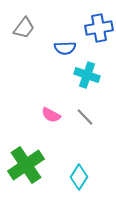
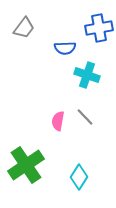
pink semicircle: moved 7 px right, 6 px down; rotated 72 degrees clockwise
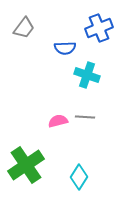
blue cross: rotated 12 degrees counterclockwise
gray line: rotated 42 degrees counterclockwise
pink semicircle: rotated 66 degrees clockwise
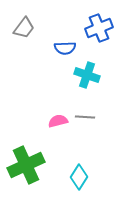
green cross: rotated 9 degrees clockwise
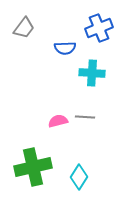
cyan cross: moved 5 px right, 2 px up; rotated 15 degrees counterclockwise
green cross: moved 7 px right, 2 px down; rotated 12 degrees clockwise
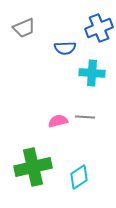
gray trapezoid: rotated 30 degrees clockwise
cyan diamond: rotated 25 degrees clockwise
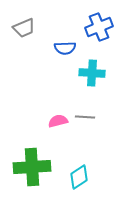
blue cross: moved 1 px up
green cross: moved 1 px left; rotated 9 degrees clockwise
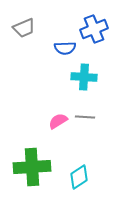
blue cross: moved 5 px left, 2 px down
cyan cross: moved 8 px left, 4 px down
pink semicircle: rotated 18 degrees counterclockwise
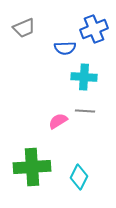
gray line: moved 6 px up
cyan diamond: rotated 30 degrees counterclockwise
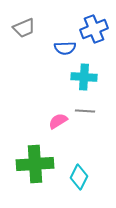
green cross: moved 3 px right, 3 px up
